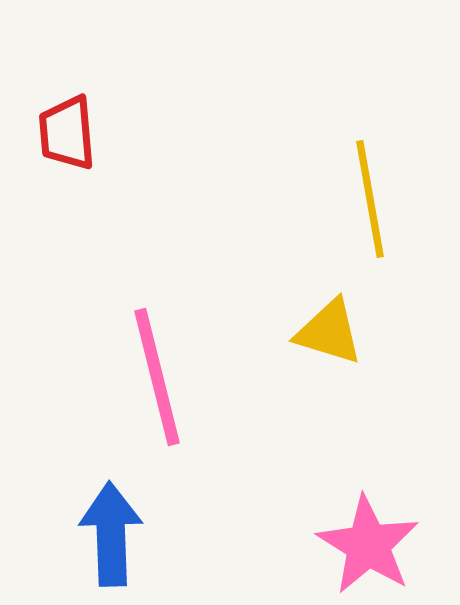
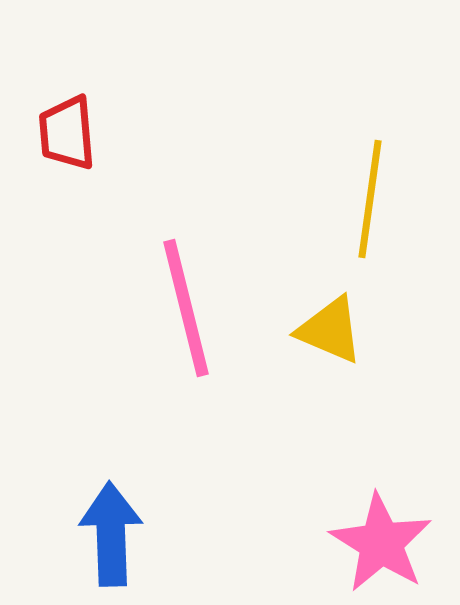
yellow line: rotated 18 degrees clockwise
yellow triangle: moved 1 px right, 2 px up; rotated 6 degrees clockwise
pink line: moved 29 px right, 69 px up
pink star: moved 13 px right, 2 px up
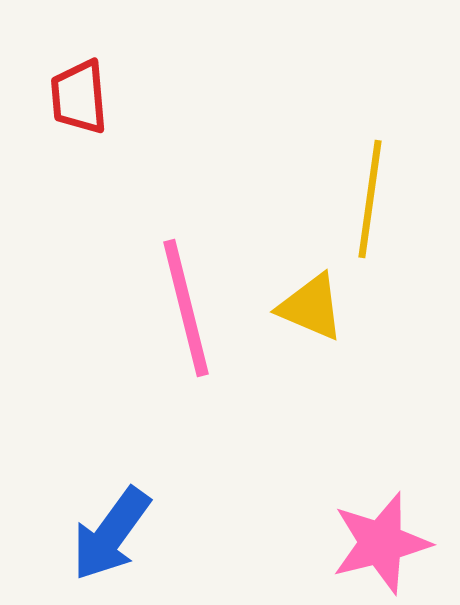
red trapezoid: moved 12 px right, 36 px up
yellow triangle: moved 19 px left, 23 px up
blue arrow: rotated 142 degrees counterclockwise
pink star: rotated 26 degrees clockwise
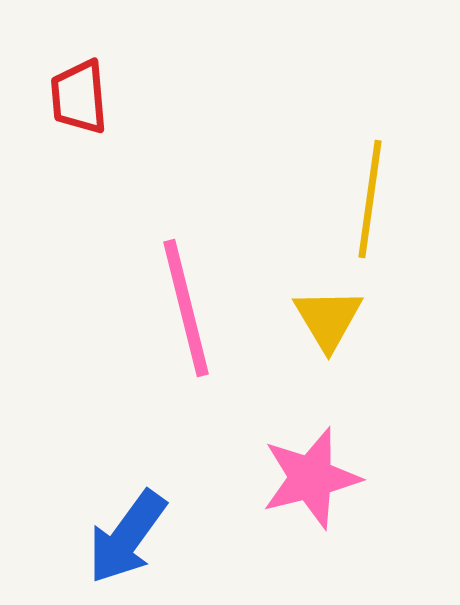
yellow triangle: moved 17 px right, 12 px down; rotated 36 degrees clockwise
blue arrow: moved 16 px right, 3 px down
pink star: moved 70 px left, 65 px up
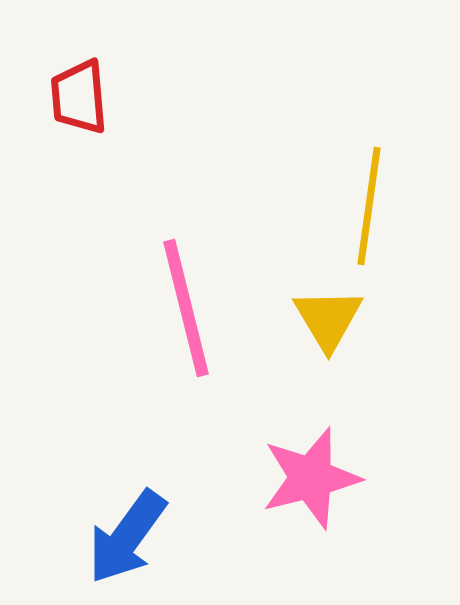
yellow line: moved 1 px left, 7 px down
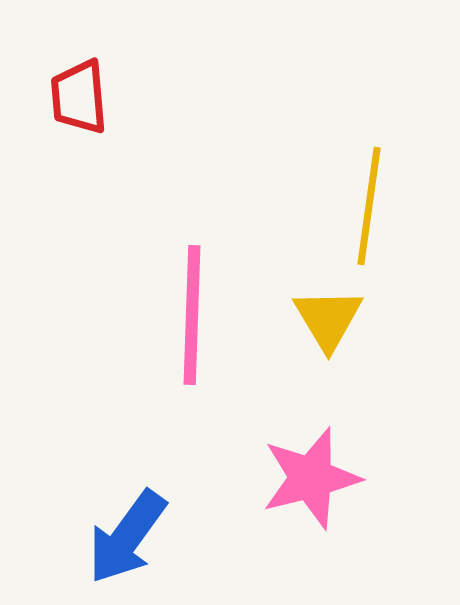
pink line: moved 6 px right, 7 px down; rotated 16 degrees clockwise
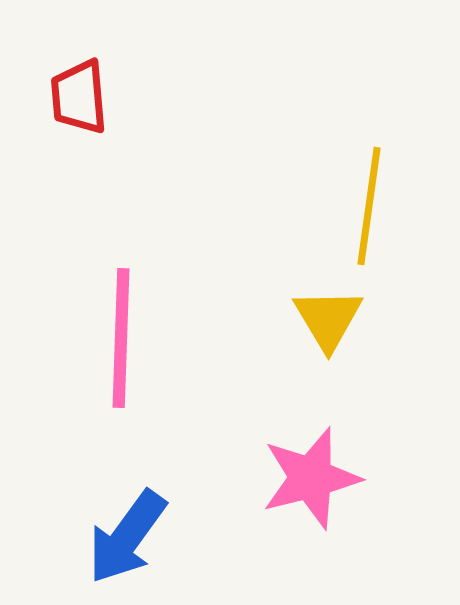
pink line: moved 71 px left, 23 px down
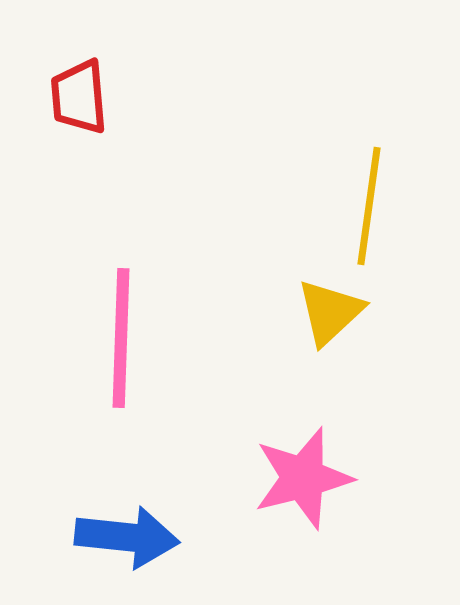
yellow triangle: moved 2 px right, 7 px up; rotated 18 degrees clockwise
pink star: moved 8 px left
blue arrow: rotated 120 degrees counterclockwise
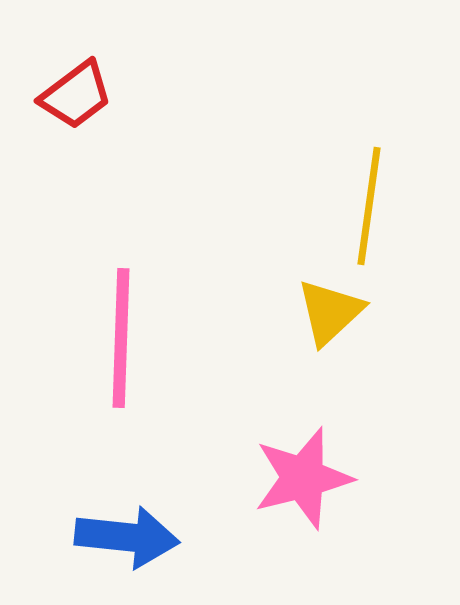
red trapezoid: moved 3 px left, 2 px up; rotated 122 degrees counterclockwise
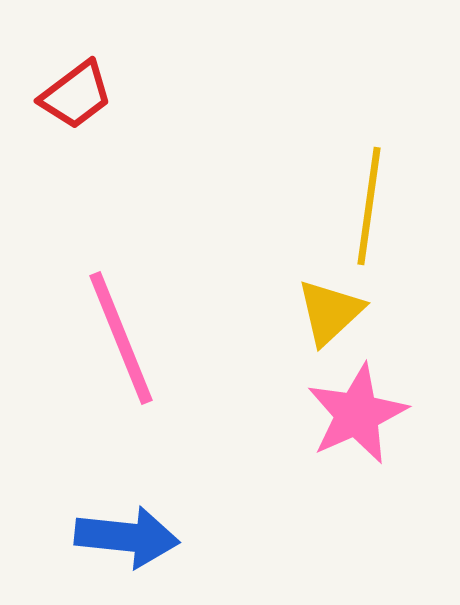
pink line: rotated 24 degrees counterclockwise
pink star: moved 54 px right, 64 px up; rotated 10 degrees counterclockwise
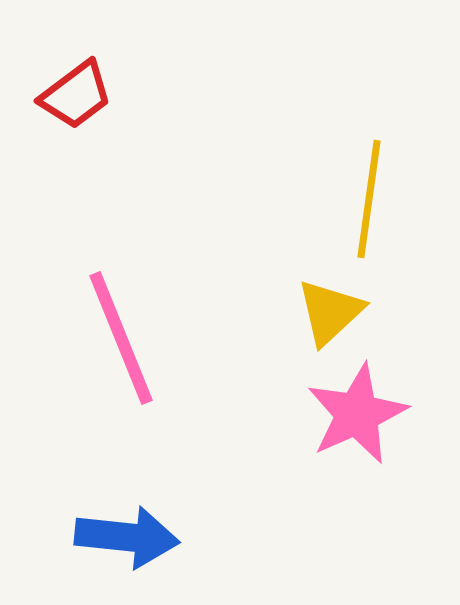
yellow line: moved 7 px up
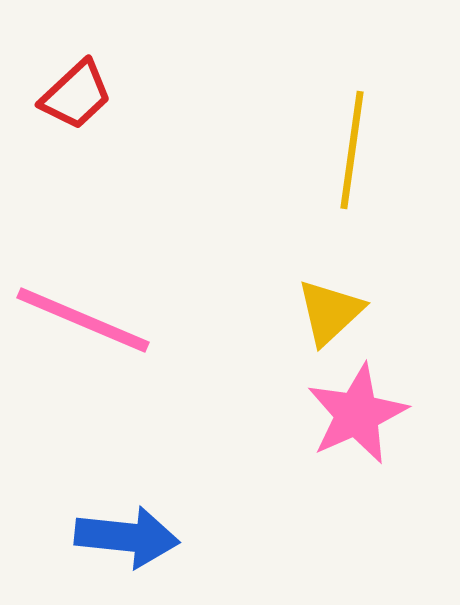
red trapezoid: rotated 6 degrees counterclockwise
yellow line: moved 17 px left, 49 px up
pink line: moved 38 px left, 18 px up; rotated 45 degrees counterclockwise
